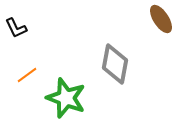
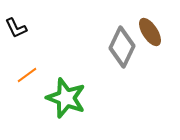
brown ellipse: moved 11 px left, 13 px down
gray diamond: moved 7 px right, 17 px up; rotated 15 degrees clockwise
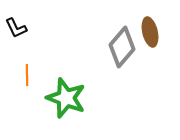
brown ellipse: rotated 20 degrees clockwise
gray diamond: rotated 15 degrees clockwise
orange line: rotated 55 degrees counterclockwise
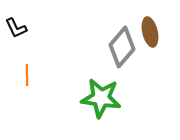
green star: moved 35 px right; rotated 12 degrees counterclockwise
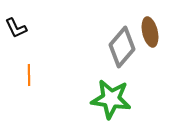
orange line: moved 2 px right
green star: moved 10 px right, 1 px down
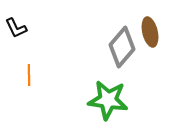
green star: moved 3 px left, 1 px down
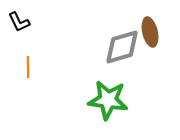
black L-shape: moved 3 px right, 6 px up
gray diamond: rotated 33 degrees clockwise
orange line: moved 1 px left, 8 px up
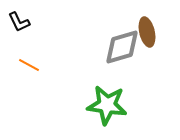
brown ellipse: moved 3 px left
orange line: moved 1 px right, 2 px up; rotated 60 degrees counterclockwise
green star: moved 1 px left, 5 px down
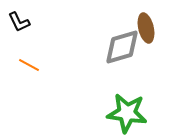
brown ellipse: moved 1 px left, 4 px up
green star: moved 20 px right, 8 px down
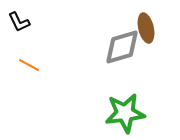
green star: moved 2 px left; rotated 15 degrees counterclockwise
